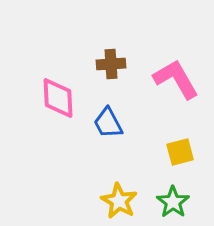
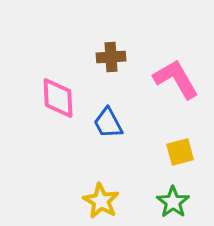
brown cross: moved 7 px up
yellow star: moved 18 px left
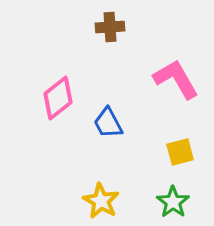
brown cross: moved 1 px left, 30 px up
pink diamond: rotated 54 degrees clockwise
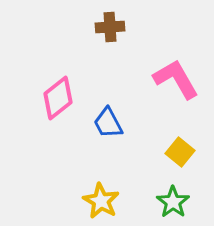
yellow square: rotated 36 degrees counterclockwise
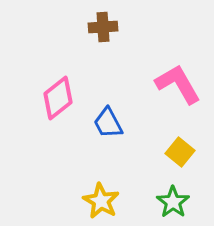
brown cross: moved 7 px left
pink L-shape: moved 2 px right, 5 px down
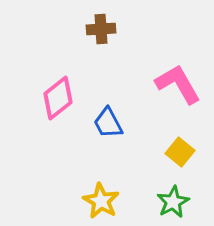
brown cross: moved 2 px left, 2 px down
green star: rotated 8 degrees clockwise
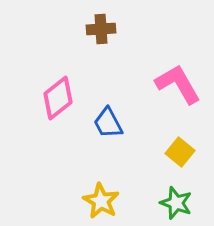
green star: moved 3 px right, 1 px down; rotated 24 degrees counterclockwise
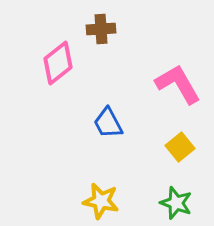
pink diamond: moved 35 px up
yellow square: moved 5 px up; rotated 12 degrees clockwise
yellow star: rotated 18 degrees counterclockwise
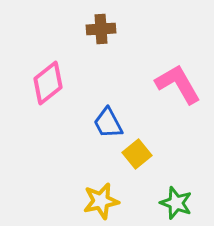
pink diamond: moved 10 px left, 20 px down
yellow square: moved 43 px left, 7 px down
yellow star: rotated 24 degrees counterclockwise
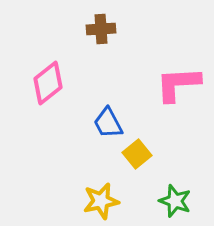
pink L-shape: rotated 63 degrees counterclockwise
green star: moved 1 px left, 2 px up
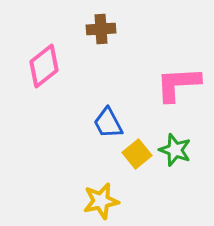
pink diamond: moved 4 px left, 17 px up
green star: moved 51 px up
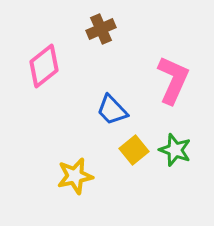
brown cross: rotated 20 degrees counterclockwise
pink L-shape: moved 5 px left, 4 px up; rotated 117 degrees clockwise
blue trapezoid: moved 4 px right, 13 px up; rotated 16 degrees counterclockwise
yellow square: moved 3 px left, 4 px up
yellow star: moved 26 px left, 25 px up
